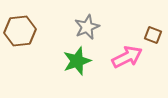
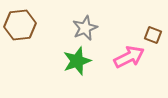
gray star: moved 2 px left, 1 px down
brown hexagon: moved 6 px up
pink arrow: moved 2 px right
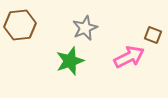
green star: moved 7 px left
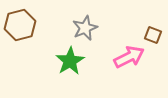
brown hexagon: rotated 8 degrees counterclockwise
green star: rotated 12 degrees counterclockwise
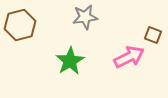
gray star: moved 11 px up; rotated 15 degrees clockwise
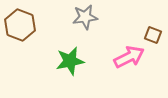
brown hexagon: rotated 24 degrees counterclockwise
green star: rotated 20 degrees clockwise
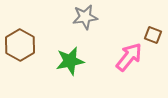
brown hexagon: moved 20 px down; rotated 8 degrees clockwise
pink arrow: rotated 24 degrees counterclockwise
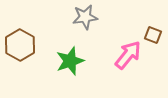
pink arrow: moved 1 px left, 2 px up
green star: rotated 8 degrees counterclockwise
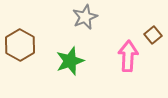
gray star: rotated 15 degrees counterclockwise
brown square: rotated 30 degrees clockwise
pink arrow: moved 1 px down; rotated 36 degrees counterclockwise
